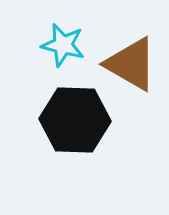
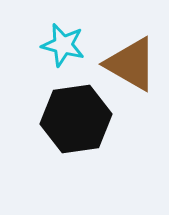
black hexagon: moved 1 px right, 1 px up; rotated 10 degrees counterclockwise
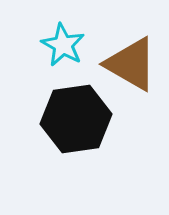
cyan star: rotated 15 degrees clockwise
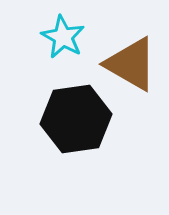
cyan star: moved 8 px up
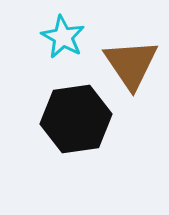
brown triangle: rotated 26 degrees clockwise
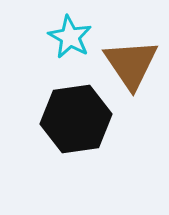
cyan star: moved 7 px right
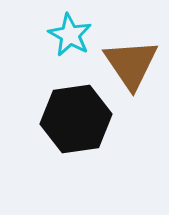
cyan star: moved 2 px up
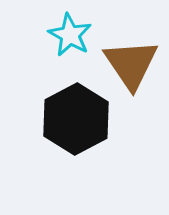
black hexagon: rotated 20 degrees counterclockwise
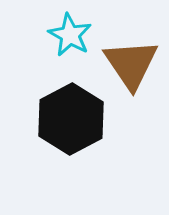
black hexagon: moved 5 px left
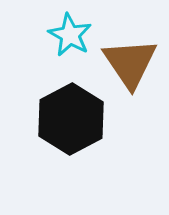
brown triangle: moved 1 px left, 1 px up
